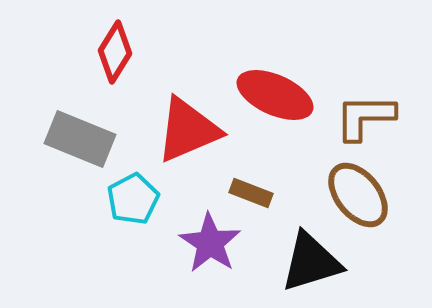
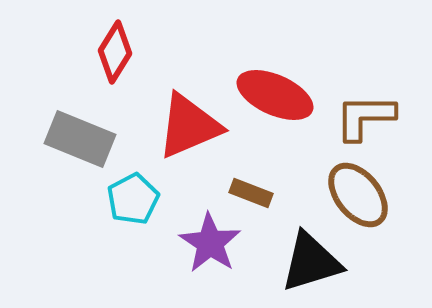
red triangle: moved 1 px right, 4 px up
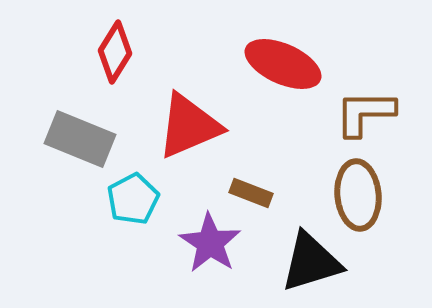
red ellipse: moved 8 px right, 31 px up
brown L-shape: moved 4 px up
brown ellipse: rotated 34 degrees clockwise
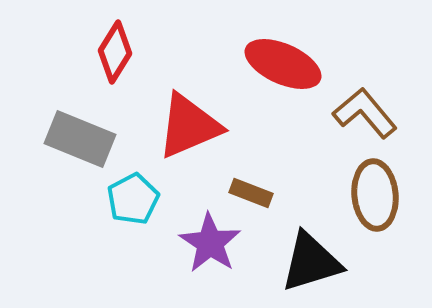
brown L-shape: rotated 50 degrees clockwise
brown ellipse: moved 17 px right
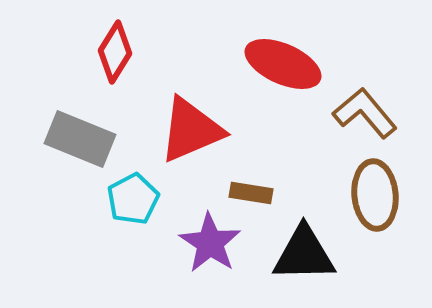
red triangle: moved 2 px right, 4 px down
brown rectangle: rotated 12 degrees counterclockwise
black triangle: moved 7 px left, 8 px up; rotated 16 degrees clockwise
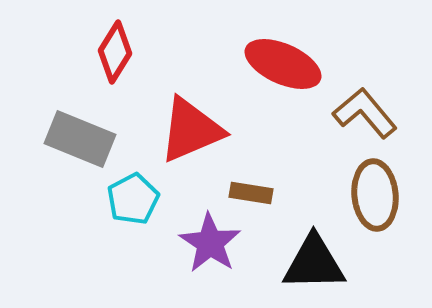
black triangle: moved 10 px right, 9 px down
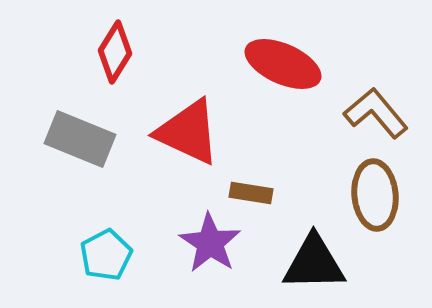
brown L-shape: moved 11 px right
red triangle: moved 3 px left, 2 px down; rotated 48 degrees clockwise
cyan pentagon: moved 27 px left, 56 px down
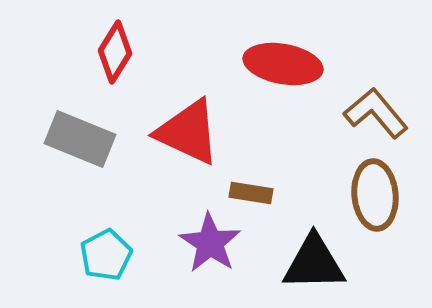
red ellipse: rotated 14 degrees counterclockwise
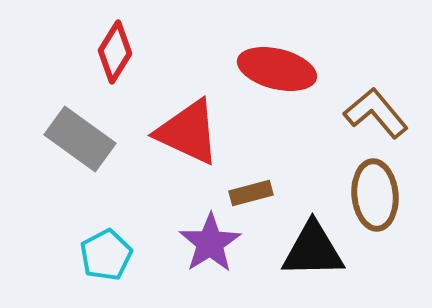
red ellipse: moved 6 px left, 5 px down; rotated 4 degrees clockwise
gray rectangle: rotated 14 degrees clockwise
brown rectangle: rotated 24 degrees counterclockwise
purple star: rotated 6 degrees clockwise
black triangle: moved 1 px left, 13 px up
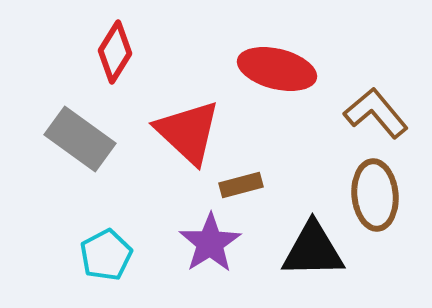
red triangle: rotated 18 degrees clockwise
brown rectangle: moved 10 px left, 8 px up
